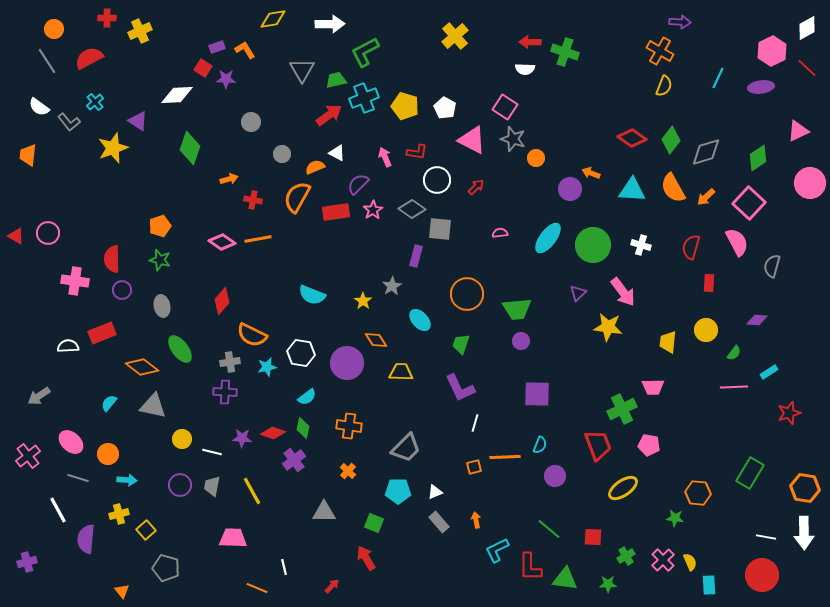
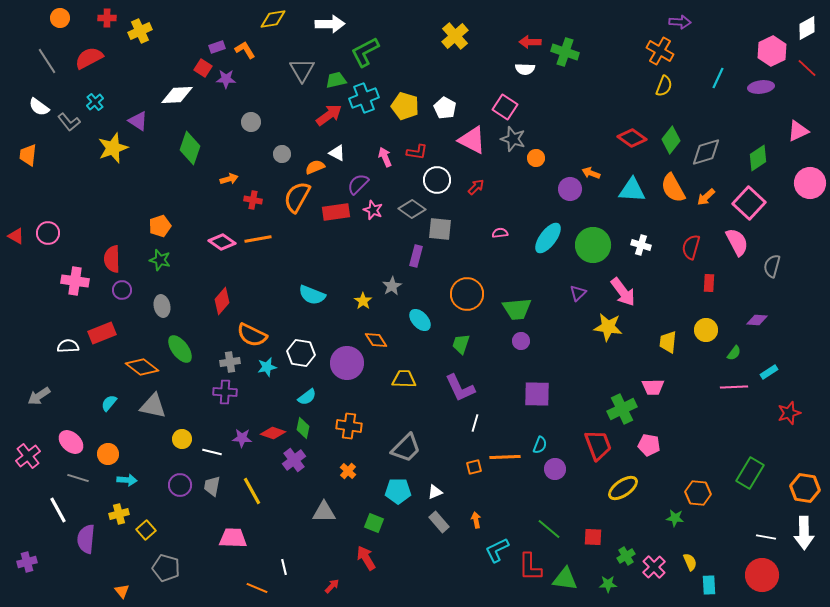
orange circle at (54, 29): moved 6 px right, 11 px up
pink star at (373, 210): rotated 18 degrees counterclockwise
yellow trapezoid at (401, 372): moved 3 px right, 7 px down
purple circle at (555, 476): moved 7 px up
pink cross at (663, 560): moved 9 px left, 7 px down
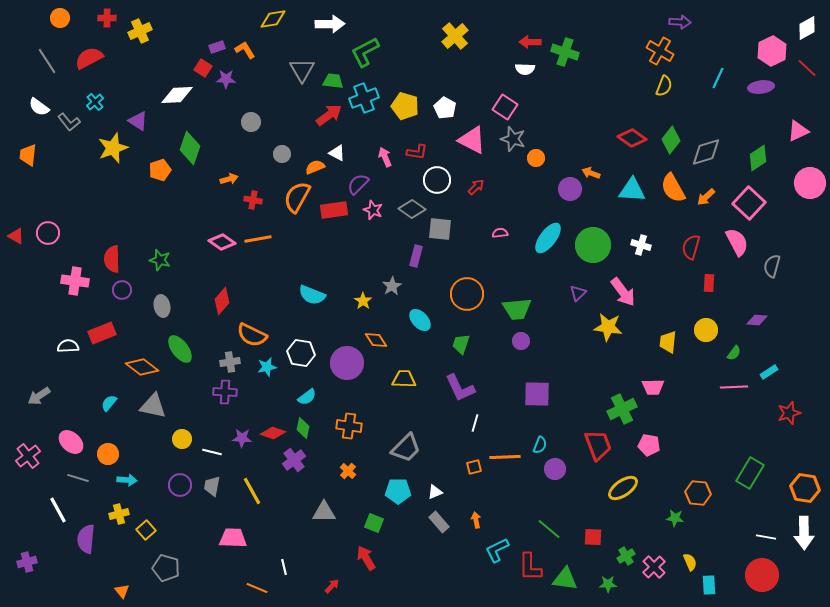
green trapezoid at (336, 80): moved 3 px left, 1 px down; rotated 20 degrees clockwise
red rectangle at (336, 212): moved 2 px left, 2 px up
orange pentagon at (160, 226): moved 56 px up
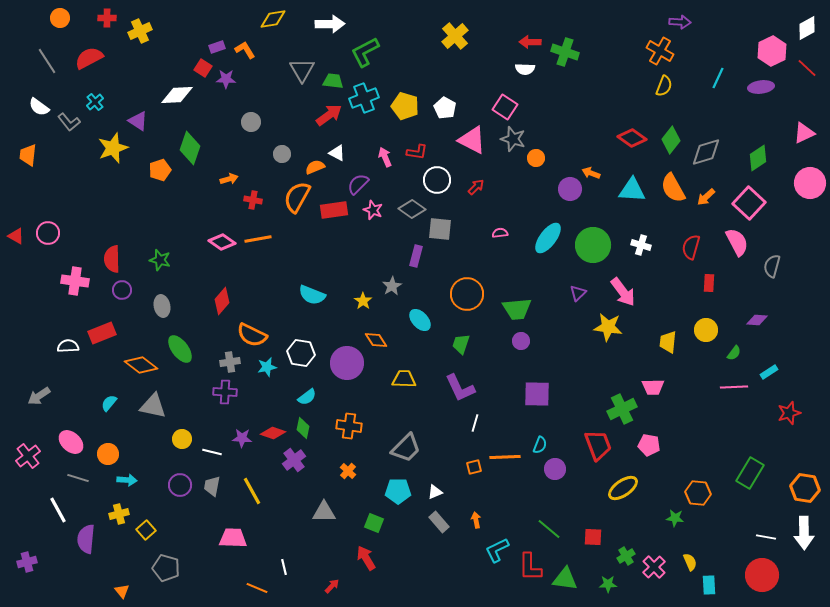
pink triangle at (798, 131): moved 6 px right, 2 px down
orange diamond at (142, 367): moved 1 px left, 2 px up
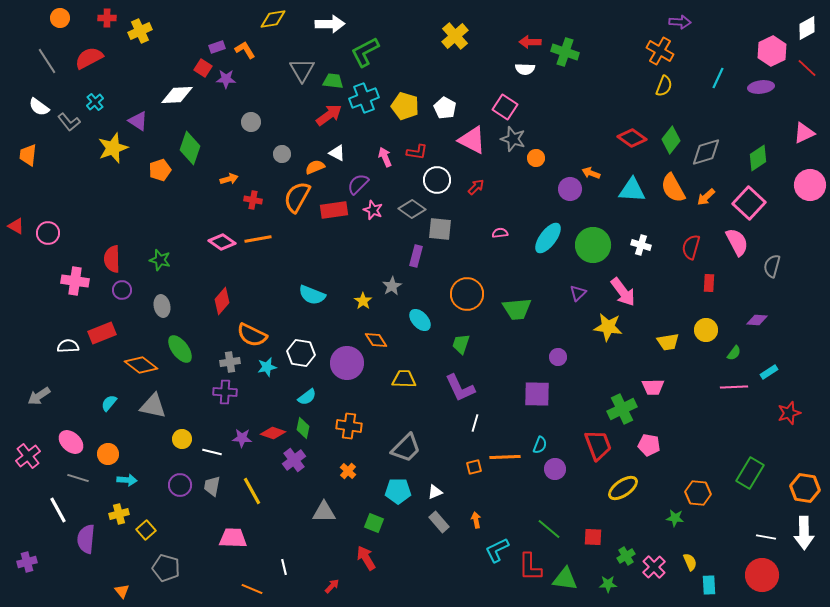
pink circle at (810, 183): moved 2 px down
red triangle at (16, 236): moved 10 px up
purple circle at (521, 341): moved 37 px right, 16 px down
yellow trapezoid at (668, 342): rotated 105 degrees counterclockwise
orange line at (257, 588): moved 5 px left, 1 px down
